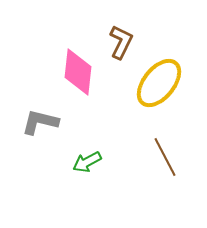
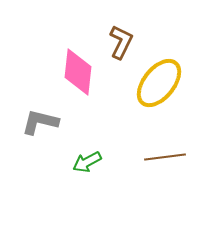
brown line: rotated 69 degrees counterclockwise
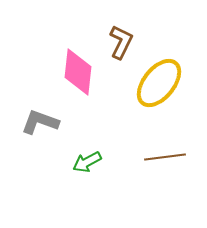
gray L-shape: rotated 6 degrees clockwise
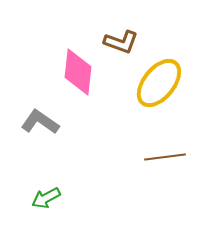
brown L-shape: rotated 84 degrees clockwise
gray L-shape: rotated 15 degrees clockwise
green arrow: moved 41 px left, 36 px down
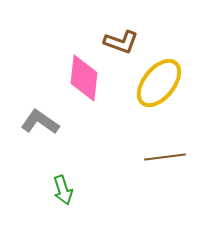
pink diamond: moved 6 px right, 6 px down
green arrow: moved 17 px right, 8 px up; rotated 80 degrees counterclockwise
